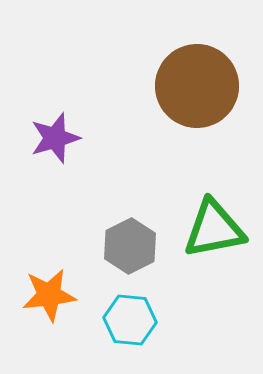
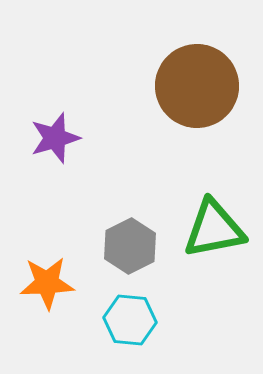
orange star: moved 2 px left, 12 px up; rotated 4 degrees clockwise
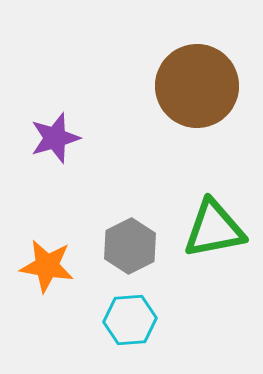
orange star: moved 17 px up; rotated 12 degrees clockwise
cyan hexagon: rotated 9 degrees counterclockwise
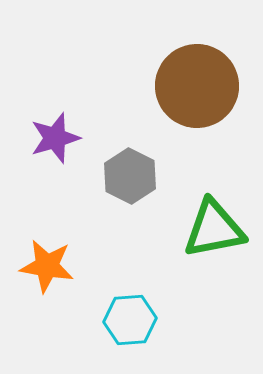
gray hexagon: moved 70 px up; rotated 6 degrees counterclockwise
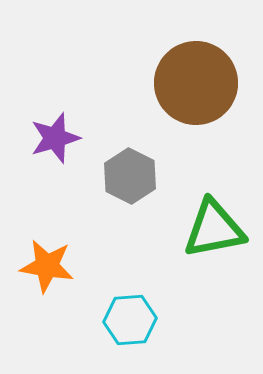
brown circle: moved 1 px left, 3 px up
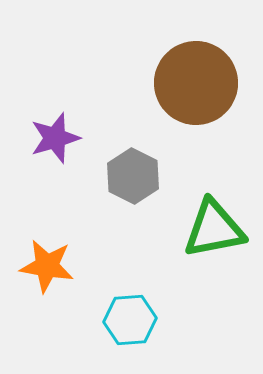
gray hexagon: moved 3 px right
